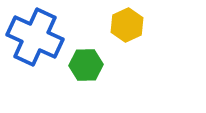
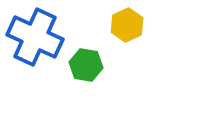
green hexagon: rotated 12 degrees clockwise
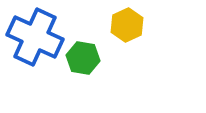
green hexagon: moved 3 px left, 7 px up
